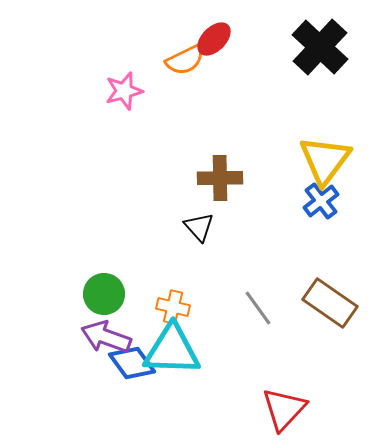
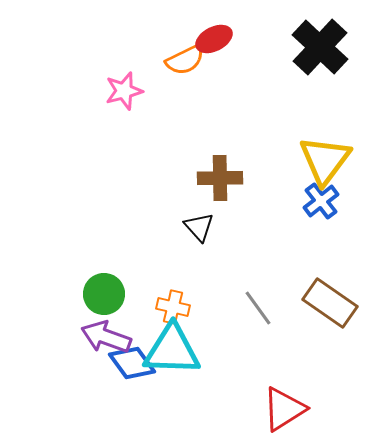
red ellipse: rotated 18 degrees clockwise
red triangle: rotated 15 degrees clockwise
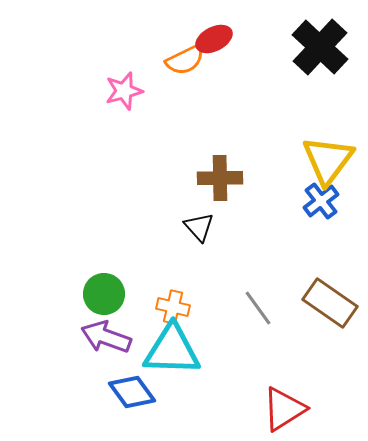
yellow triangle: moved 3 px right
blue diamond: moved 29 px down
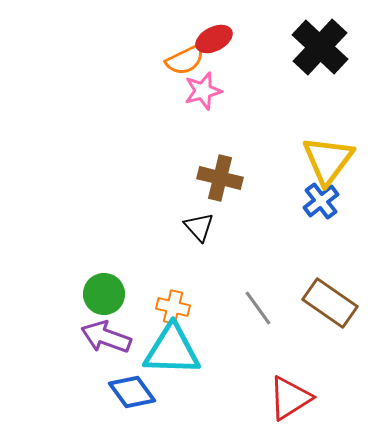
pink star: moved 79 px right
brown cross: rotated 15 degrees clockwise
red triangle: moved 6 px right, 11 px up
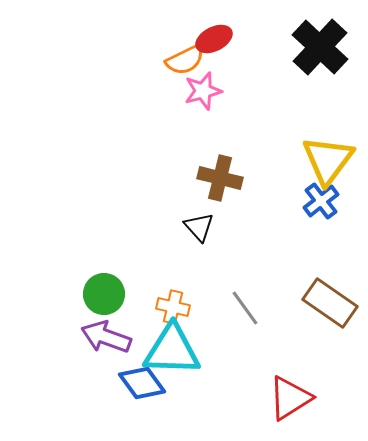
gray line: moved 13 px left
blue diamond: moved 10 px right, 9 px up
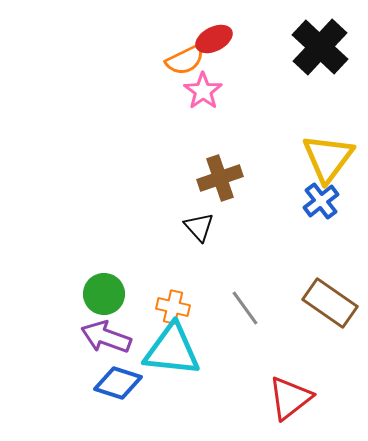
pink star: rotated 21 degrees counterclockwise
yellow triangle: moved 2 px up
brown cross: rotated 33 degrees counterclockwise
cyan triangle: rotated 4 degrees clockwise
blue diamond: moved 24 px left; rotated 36 degrees counterclockwise
red triangle: rotated 6 degrees counterclockwise
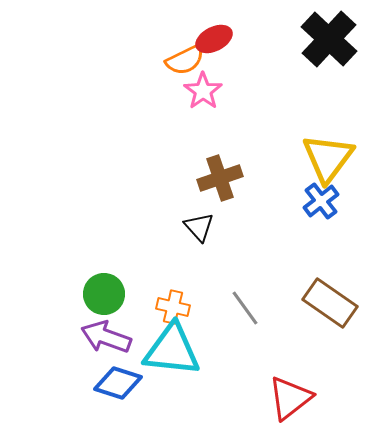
black cross: moved 9 px right, 8 px up
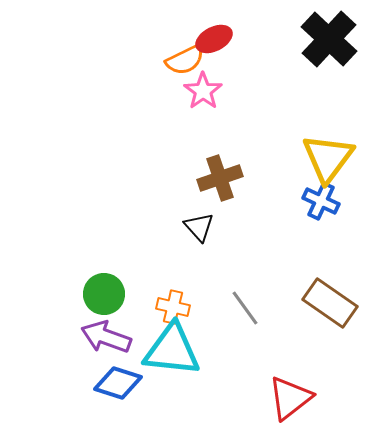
blue cross: rotated 27 degrees counterclockwise
